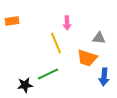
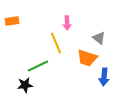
gray triangle: rotated 32 degrees clockwise
green line: moved 10 px left, 8 px up
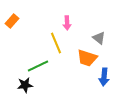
orange rectangle: rotated 40 degrees counterclockwise
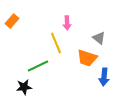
black star: moved 1 px left, 2 px down
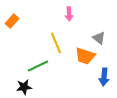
pink arrow: moved 2 px right, 9 px up
orange trapezoid: moved 2 px left, 2 px up
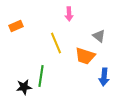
orange rectangle: moved 4 px right, 5 px down; rotated 24 degrees clockwise
gray triangle: moved 2 px up
green line: moved 3 px right, 10 px down; rotated 55 degrees counterclockwise
